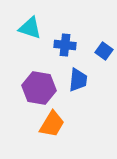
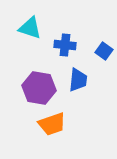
orange trapezoid: rotated 40 degrees clockwise
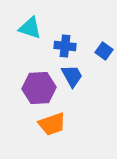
blue cross: moved 1 px down
blue trapezoid: moved 6 px left, 4 px up; rotated 35 degrees counterclockwise
purple hexagon: rotated 12 degrees counterclockwise
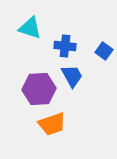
purple hexagon: moved 1 px down
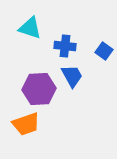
orange trapezoid: moved 26 px left
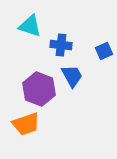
cyan triangle: moved 2 px up
blue cross: moved 4 px left, 1 px up
blue square: rotated 30 degrees clockwise
purple hexagon: rotated 24 degrees clockwise
